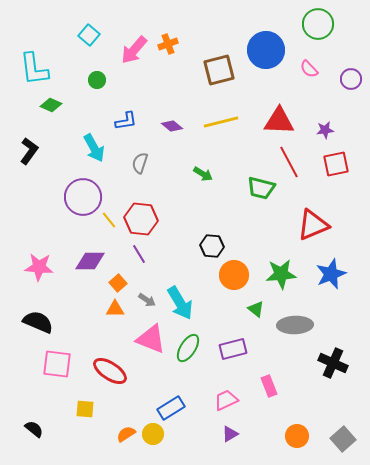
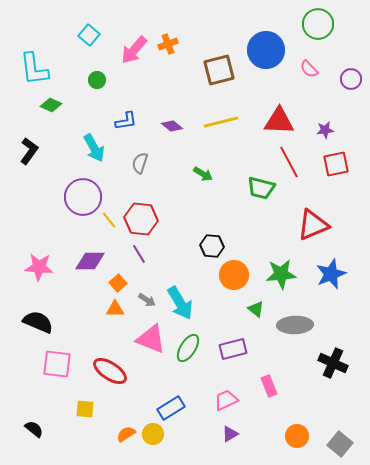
gray square at (343, 439): moved 3 px left, 5 px down; rotated 10 degrees counterclockwise
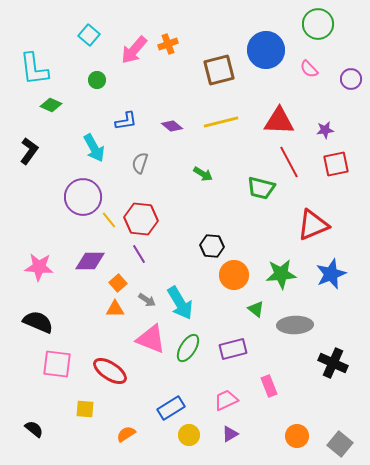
yellow circle at (153, 434): moved 36 px right, 1 px down
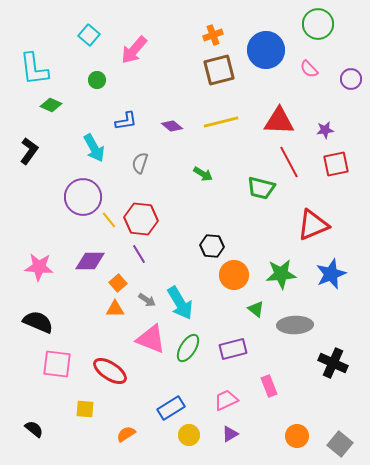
orange cross at (168, 44): moved 45 px right, 9 px up
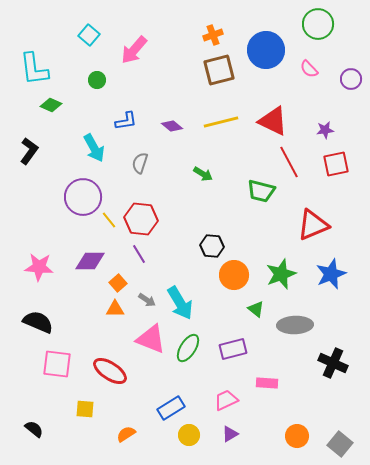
red triangle at (279, 121): moved 6 px left; rotated 24 degrees clockwise
green trapezoid at (261, 188): moved 3 px down
green star at (281, 274): rotated 16 degrees counterclockwise
pink rectangle at (269, 386): moved 2 px left, 3 px up; rotated 65 degrees counterclockwise
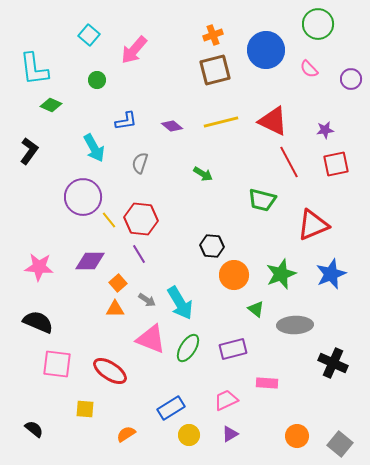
brown square at (219, 70): moved 4 px left
green trapezoid at (261, 191): moved 1 px right, 9 px down
